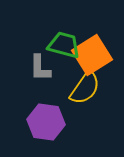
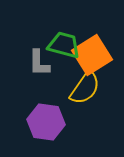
gray L-shape: moved 1 px left, 5 px up
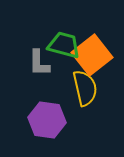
orange square: rotated 6 degrees counterclockwise
yellow semicircle: rotated 48 degrees counterclockwise
purple hexagon: moved 1 px right, 2 px up
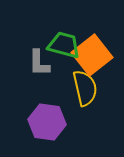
purple hexagon: moved 2 px down
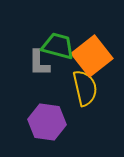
green trapezoid: moved 6 px left, 1 px down
orange square: moved 1 px down
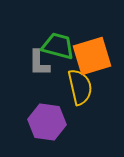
orange square: rotated 21 degrees clockwise
yellow semicircle: moved 5 px left, 1 px up
